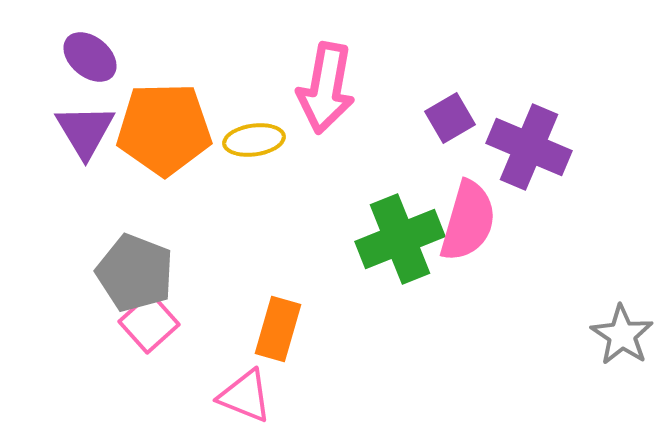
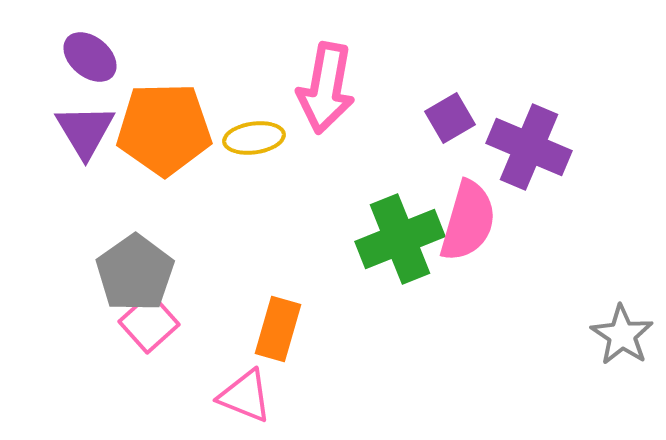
yellow ellipse: moved 2 px up
gray pentagon: rotated 16 degrees clockwise
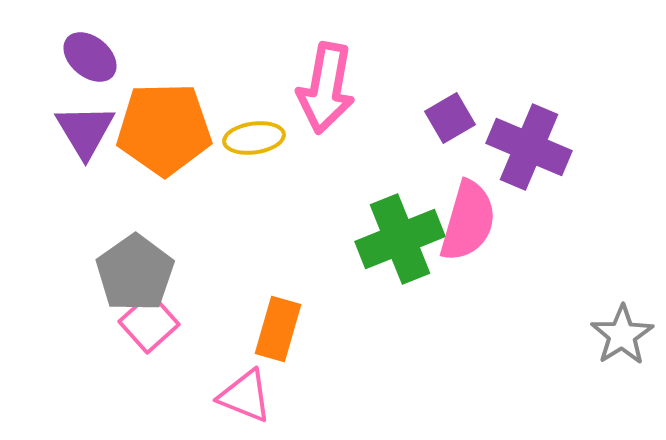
gray star: rotated 6 degrees clockwise
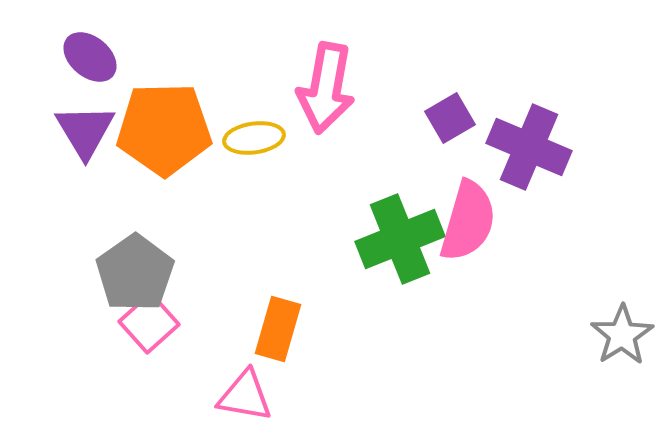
pink triangle: rotated 12 degrees counterclockwise
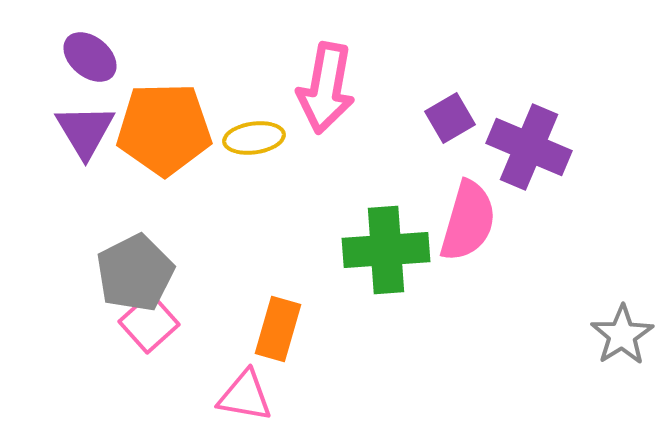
green cross: moved 14 px left, 11 px down; rotated 18 degrees clockwise
gray pentagon: rotated 8 degrees clockwise
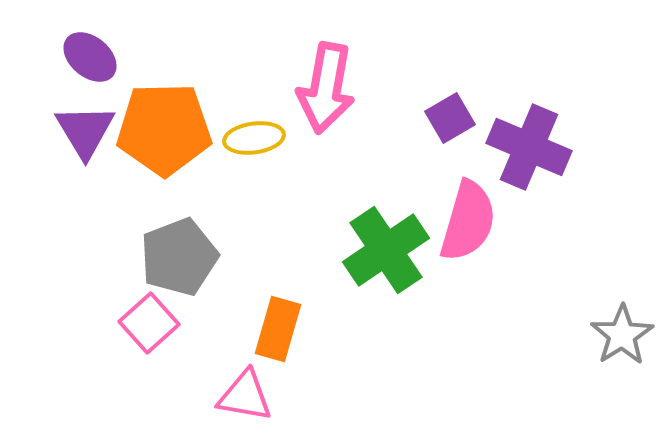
green cross: rotated 30 degrees counterclockwise
gray pentagon: moved 44 px right, 16 px up; rotated 6 degrees clockwise
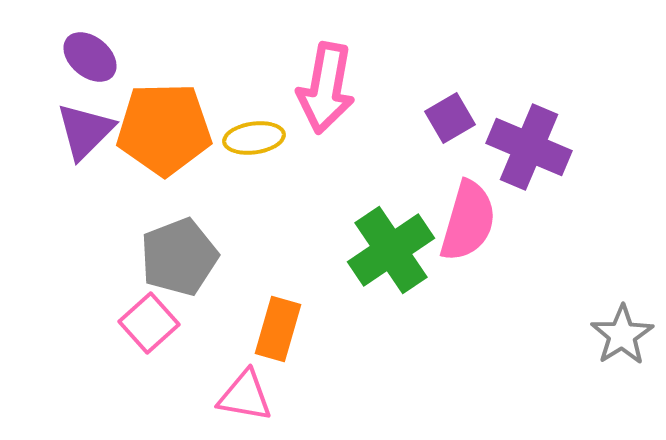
purple triangle: rotated 16 degrees clockwise
green cross: moved 5 px right
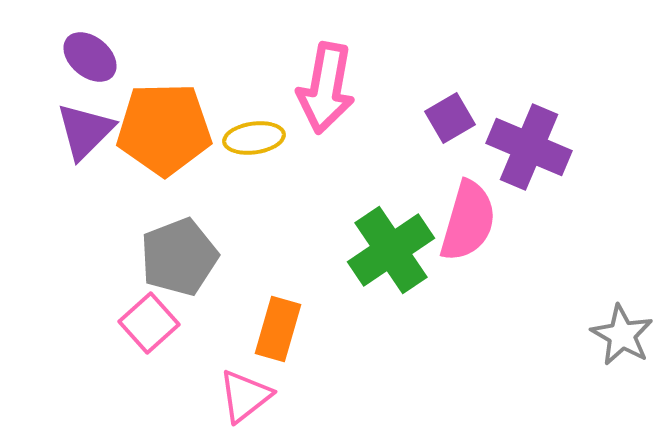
gray star: rotated 10 degrees counterclockwise
pink triangle: rotated 48 degrees counterclockwise
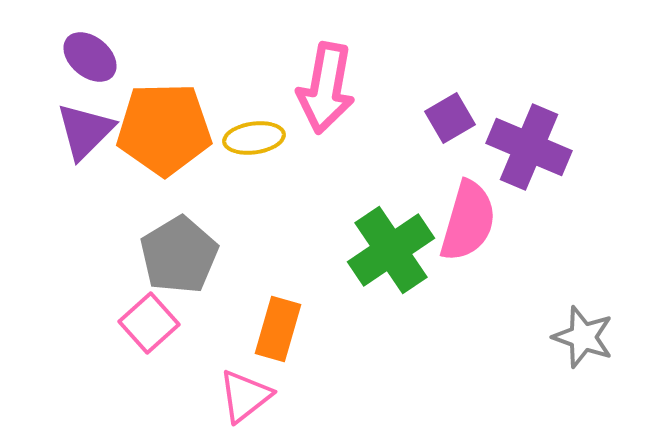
gray pentagon: moved 2 px up; rotated 10 degrees counterclockwise
gray star: moved 39 px left, 2 px down; rotated 10 degrees counterclockwise
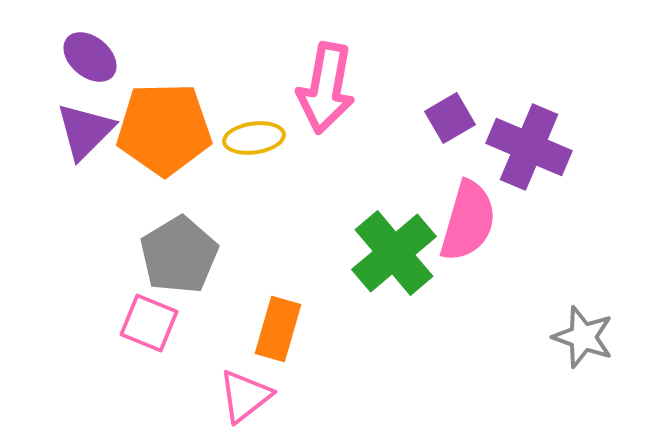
green cross: moved 3 px right, 3 px down; rotated 6 degrees counterclockwise
pink square: rotated 26 degrees counterclockwise
